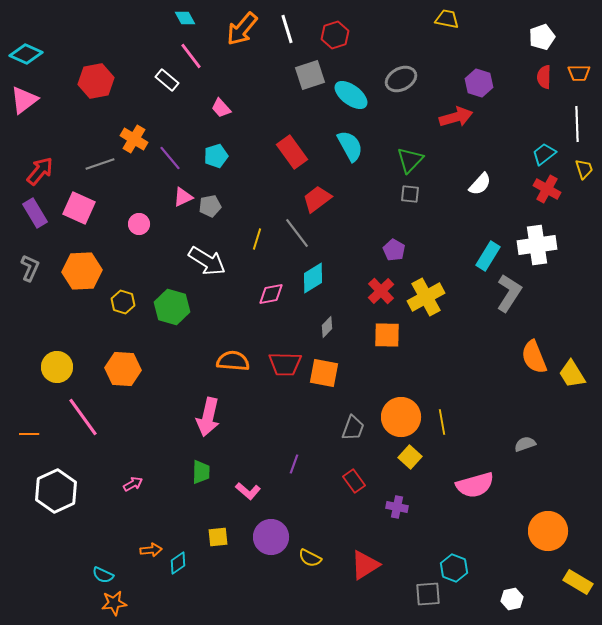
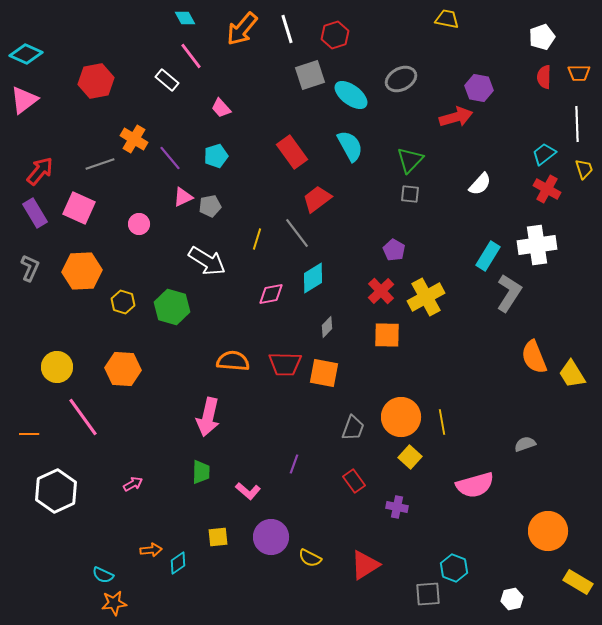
purple hexagon at (479, 83): moved 5 px down; rotated 8 degrees counterclockwise
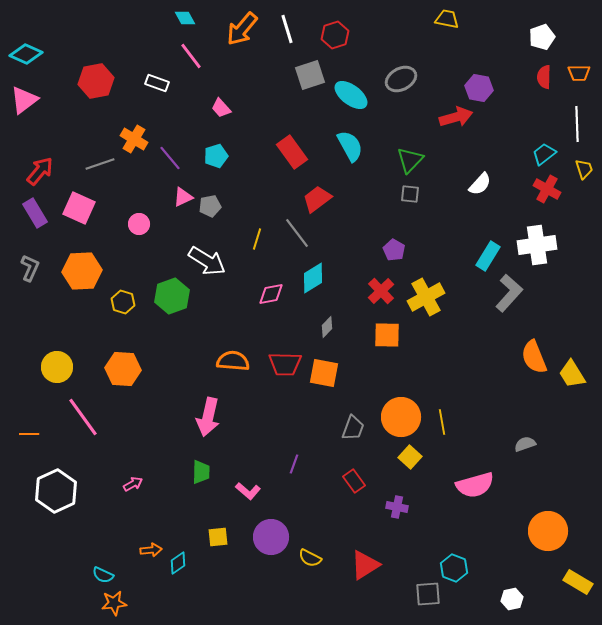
white rectangle at (167, 80): moved 10 px left, 3 px down; rotated 20 degrees counterclockwise
gray L-shape at (509, 293): rotated 9 degrees clockwise
green hexagon at (172, 307): moved 11 px up; rotated 24 degrees clockwise
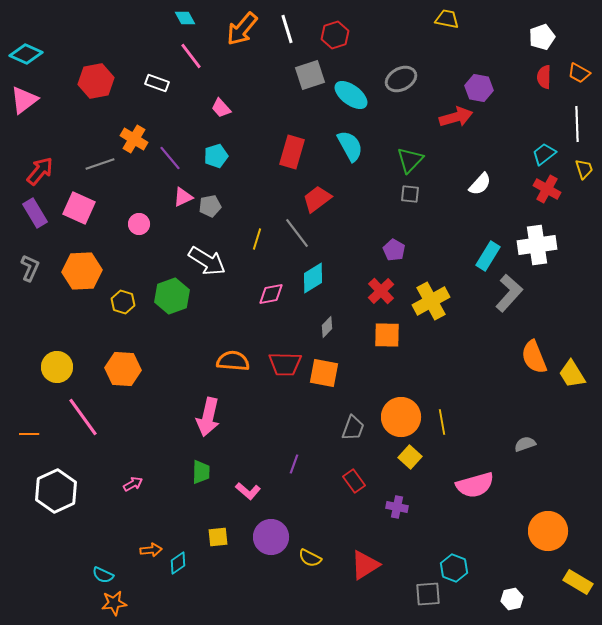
orange trapezoid at (579, 73): rotated 30 degrees clockwise
red rectangle at (292, 152): rotated 52 degrees clockwise
yellow cross at (426, 297): moved 5 px right, 4 px down
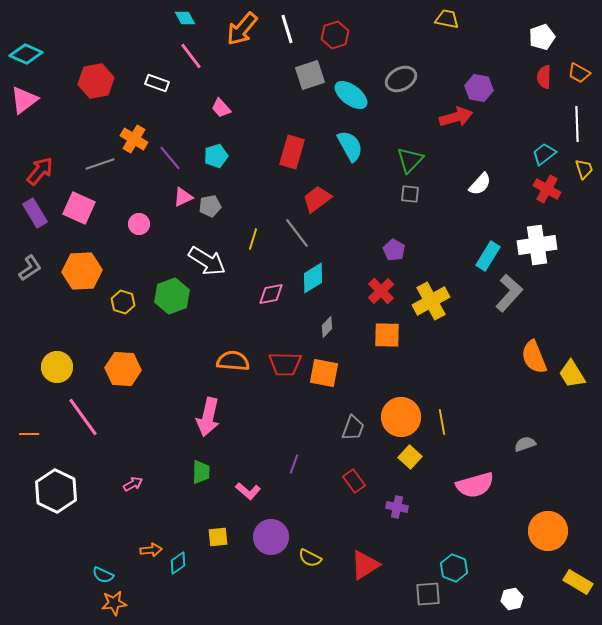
yellow line at (257, 239): moved 4 px left
gray L-shape at (30, 268): rotated 32 degrees clockwise
white hexagon at (56, 491): rotated 9 degrees counterclockwise
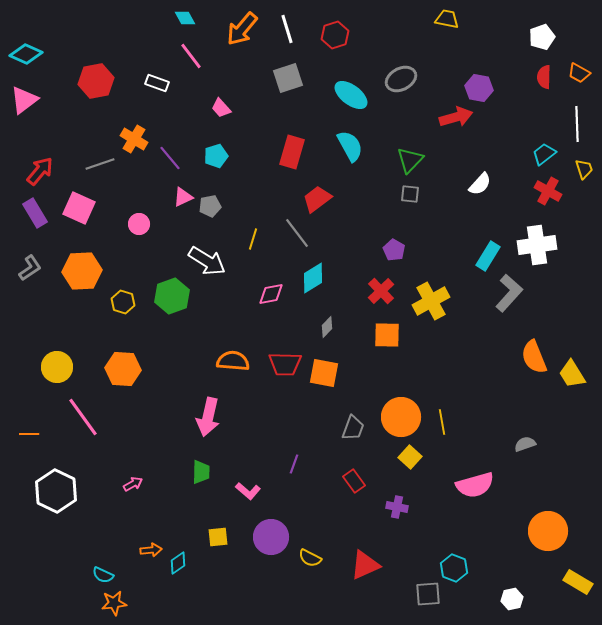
gray square at (310, 75): moved 22 px left, 3 px down
red cross at (547, 189): moved 1 px right, 2 px down
red triangle at (365, 565): rotated 8 degrees clockwise
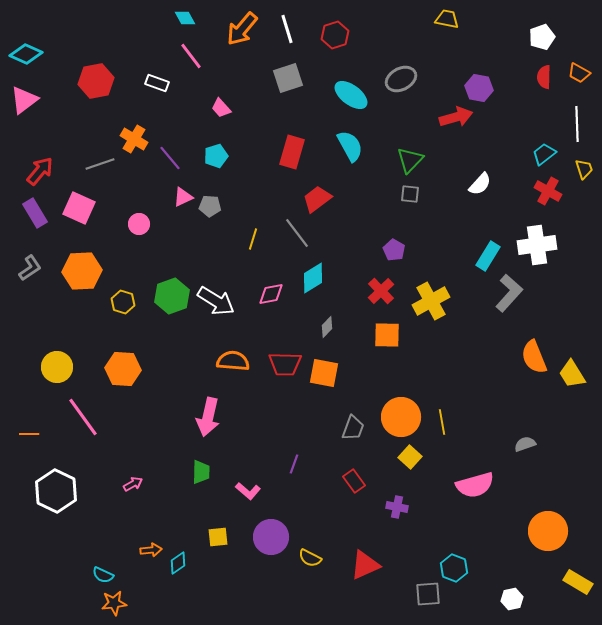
gray pentagon at (210, 206): rotated 15 degrees clockwise
white arrow at (207, 261): moved 9 px right, 40 px down
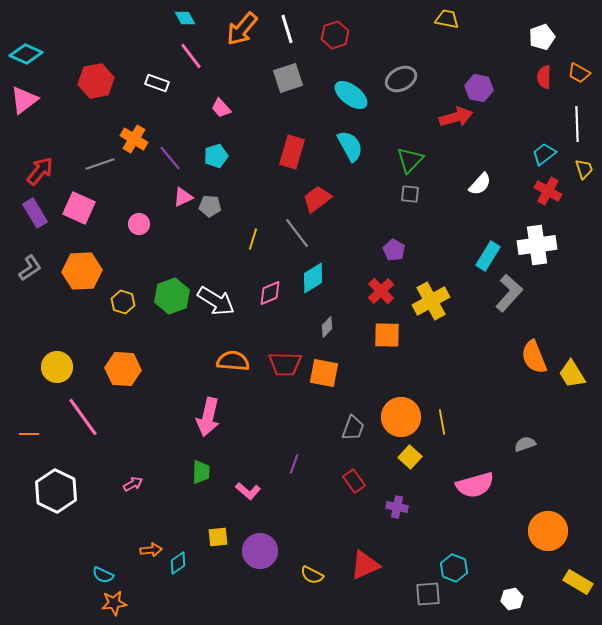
pink diamond at (271, 294): moved 1 px left, 1 px up; rotated 12 degrees counterclockwise
purple circle at (271, 537): moved 11 px left, 14 px down
yellow semicircle at (310, 558): moved 2 px right, 17 px down
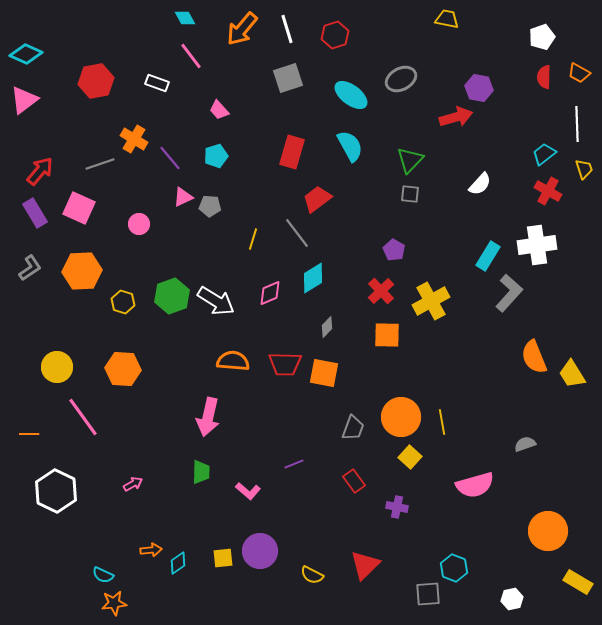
pink trapezoid at (221, 108): moved 2 px left, 2 px down
purple line at (294, 464): rotated 48 degrees clockwise
yellow square at (218, 537): moved 5 px right, 21 px down
red triangle at (365, 565): rotated 20 degrees counterclockwise
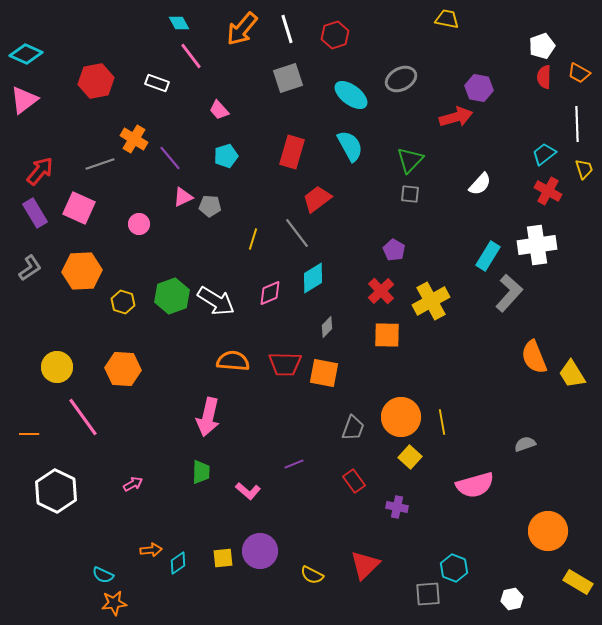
cyan diamond at (185, 18): moved 6 px left, 5 px down
white pentagon at (542, 37): moved 9 px down
cyan pentagon at (216, 156): moved 10 px right
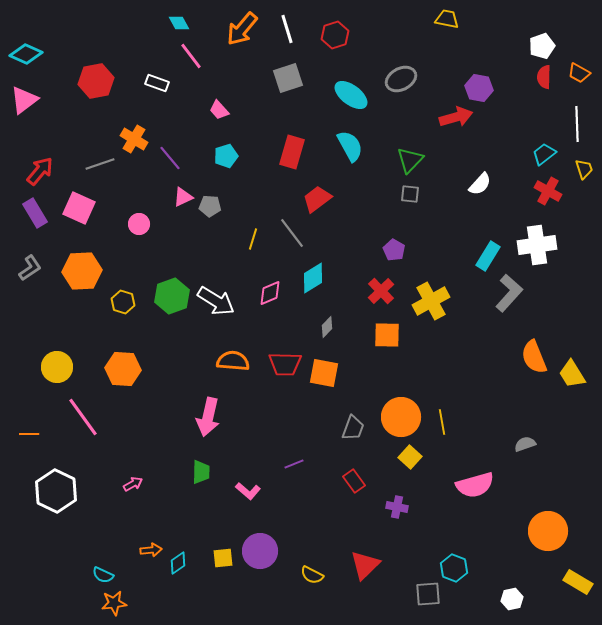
gray line at (297, 233): moved 5 px left
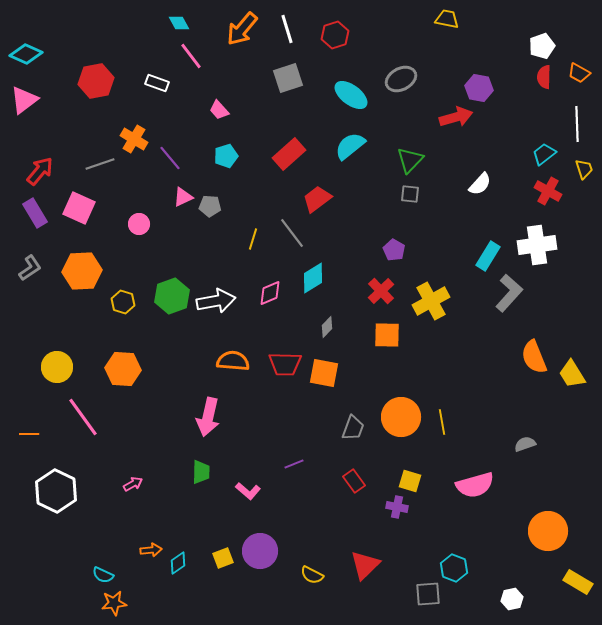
cyan semicircle at (350, 146): rotated 100 degrees counterclockwise
red rectangle at (292, 152): moved 3 px left, 2 px down; rotated 32 degrees clockwise
white arrow at (216, 301): rotated 42 degrees counterclockwise
yellow square at (410, 457): moved 24 px down; rotated 25 degrees counterclockwise
yellow square at (223, 558): rotated 15 degrees counterclockwise
